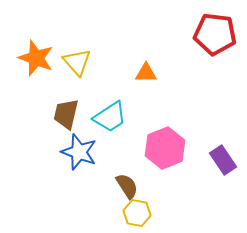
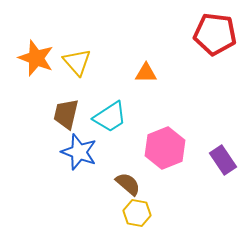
brown semicircle: moved 1 px right, 2 px up; rotated 16 degrees counterclockwise
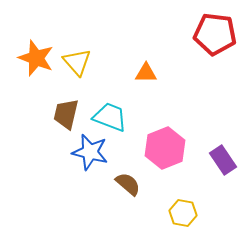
cyan trapezoid: rotated 126 degrees counterclockwise
blue star: moved 11 px right; rotated 6 degrees counterclockwise
yellow hexagon: moved 46 px right
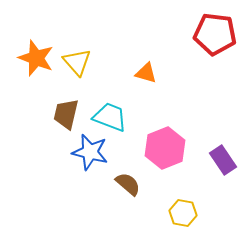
orange triangle: rotated 15 degrees clockwise
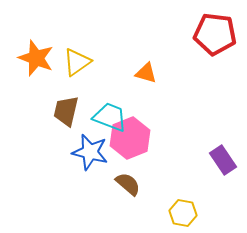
yellow triangle: rotated 36 degrees clockwise
brown trapezoid: moved 3 px up
pink hexagon: moved 35 px left, 10 px up
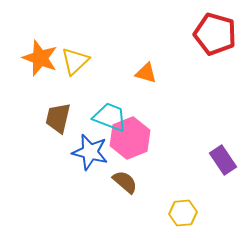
red pentagon: rotated 9 degrees clockwise
orange star: moved 4 px right
yellow triangle: moved 2 px left, 1 px up; rotated 8 degrees counterclockwise
brown trapezoid: moved 8 px left, 7 px down
brown semicircle: moved 3 px left, 2 px up
yellow hexagon: rotated 16 degrees counterclockwise
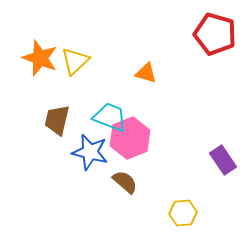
brown trapezoid: moved 1 px left, 2 px down
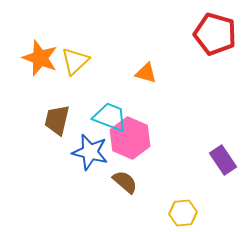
pink hexagon: rotated 15 degrees counterclockwise
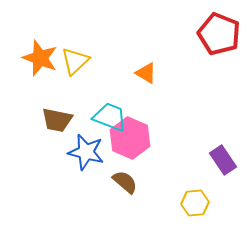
red pentagon: moved 4 px right; rotated 6 degrees clockwise
orange triangle: rotated 15 degrees clockwise
brown trapezoid: rotated 92 degrees counterclockwise
blue star: moved 4 px left
yellow hexagon: moved 12 px right, 10 px up
